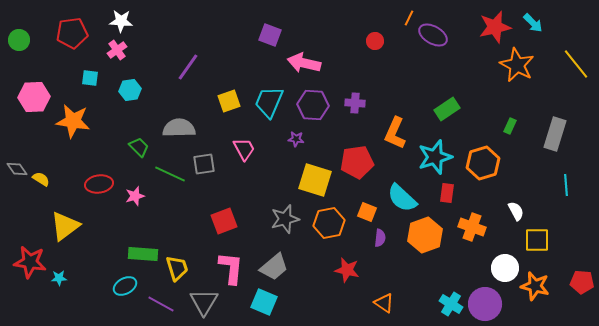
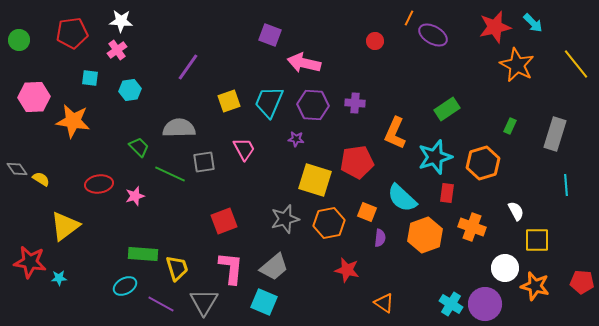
gray square at (204, 164): moved 2 px up
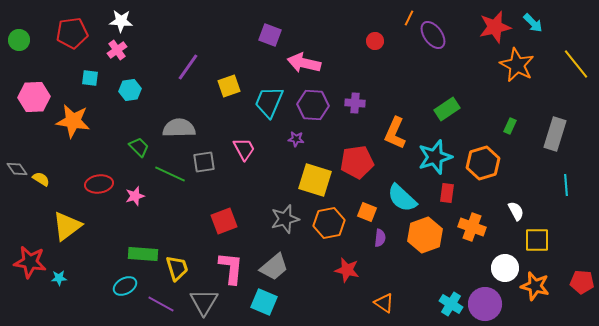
purple ellipse at (433, 35): rotated 24 degrees clockwise
yellow square at (229, 101): moved 15 px up
yellow triangle at (65, 226): moved 2 px right
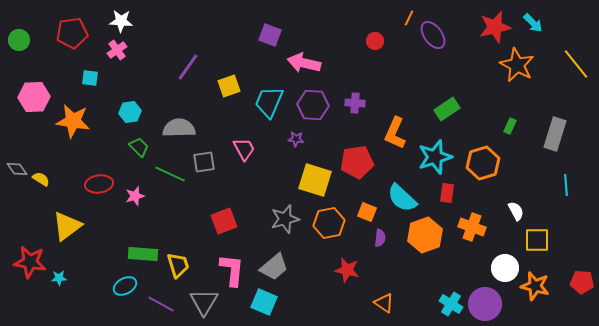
cyan hexagon at (130, 90): moved 22 px down
yellow trapezoid at (177, 268): moved 1 px right, 3 px up
pink L-shape at (231, 268): moved 1 px right, 2 px down
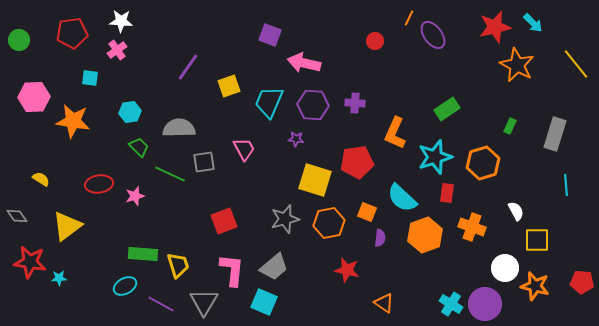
gray diamond at (17, 169): moved 47 px down
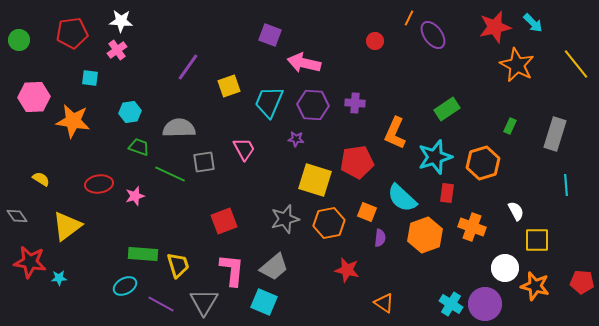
green trapezoid at (139, 147): rotated 25 degrees counterclockwise
